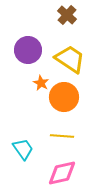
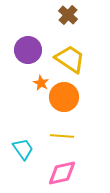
brown cross: moved 1 px right
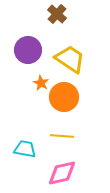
brown cross: moved 11 px left, 1 px up
cyan trapezoid: moved 2 px right; rotated 45 degrees counterclockwise
